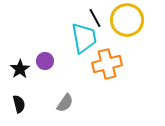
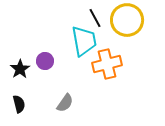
cyan trapezoid: moved 3 px down
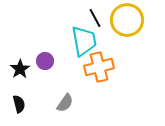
orange cross: moved 8 px left, 3 px down
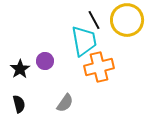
black line: moved 1 px left, 2 px down
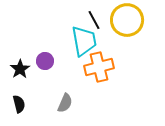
gray semicircle: rotated 12 degrees counterclockwise
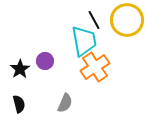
orange cross: moved 4 px left; rotated 20 degrees counterclockwise
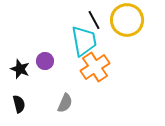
black star: rotated 18 degrees counterclockwise
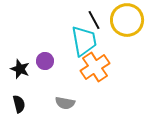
gray semicircle: rotated 78 degrees clockwise
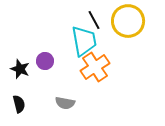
yellow circle: moved 1 px right, 1 px down
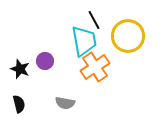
yellow circle: moved 15 px down
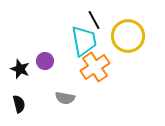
gray semicircle: moved 5 px up
